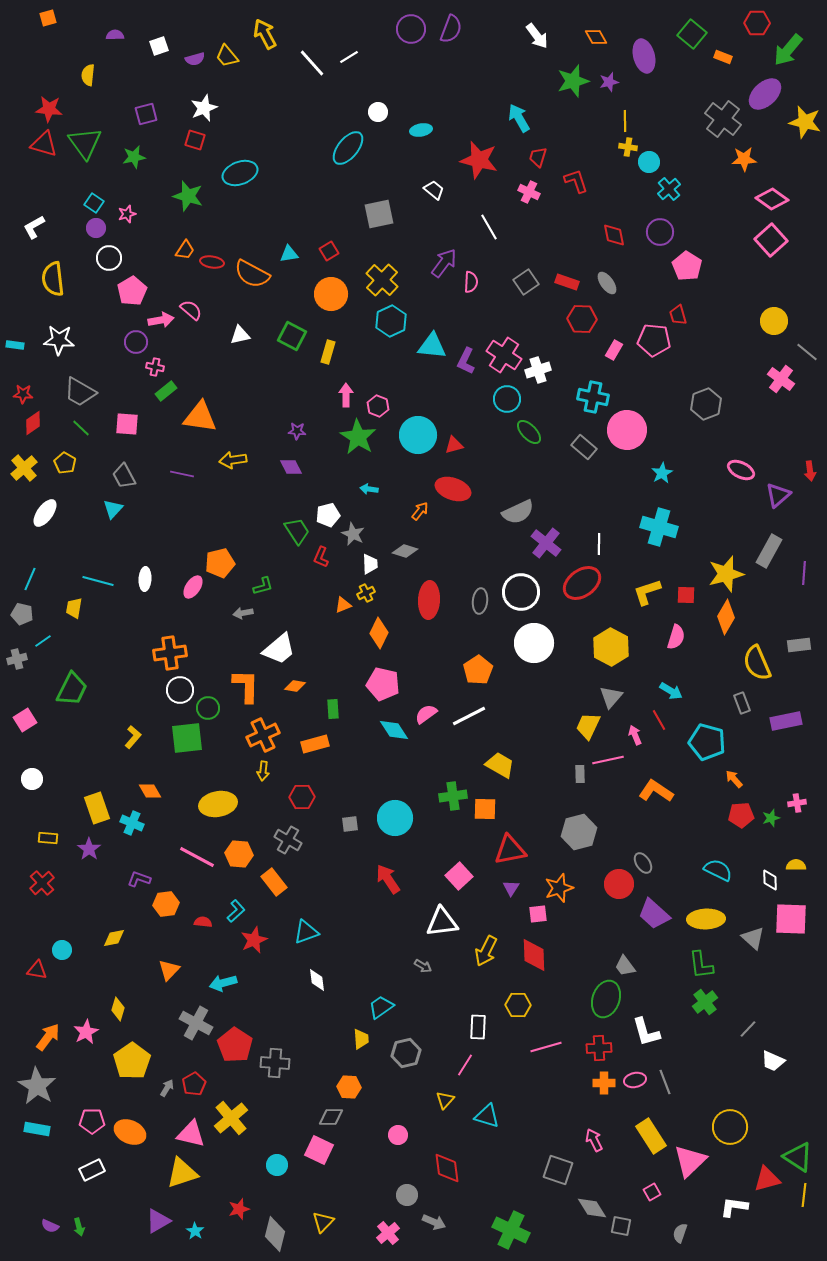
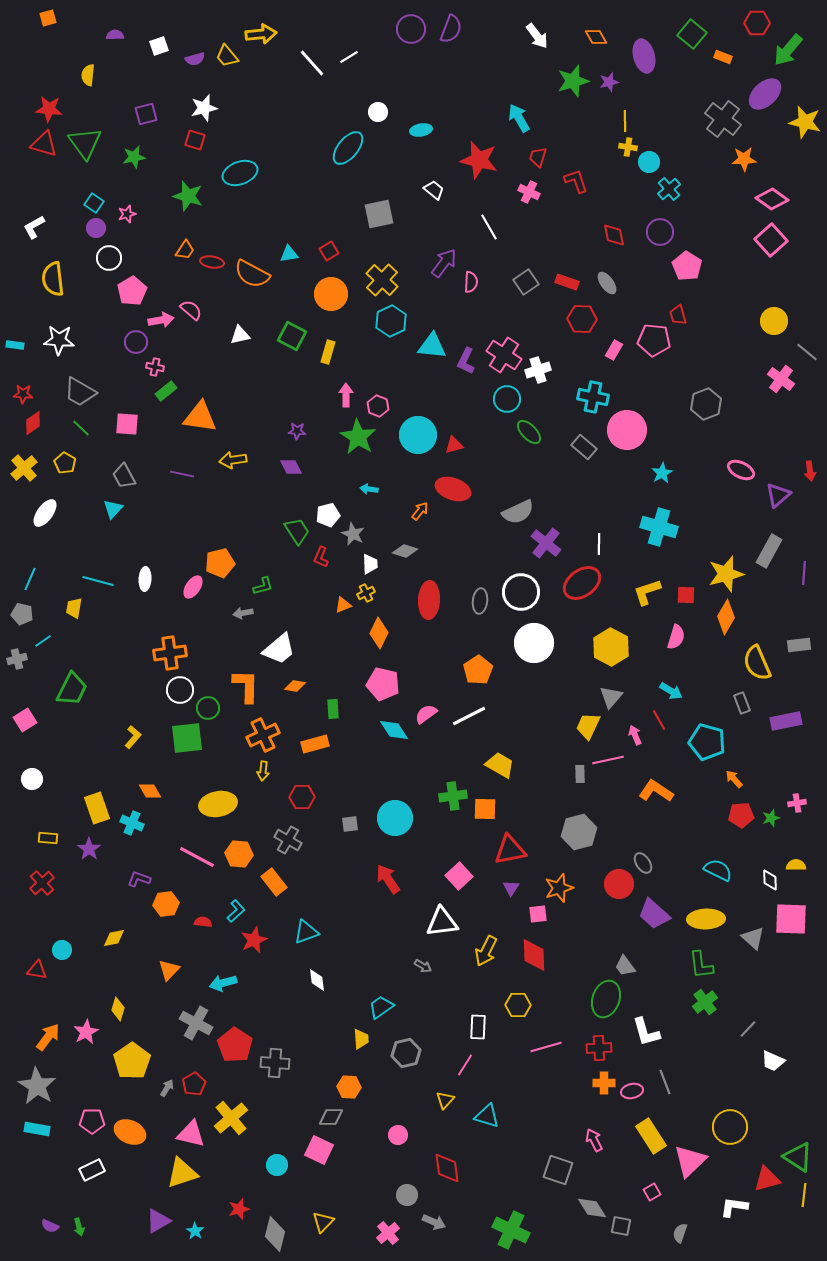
yellow arrow at (265, 34): moved 4 px left; rotated 112 degrees clockwise
white star at (204, 108): rotated 8 degrees clockwise
pink ellipse at (635, 1080): moved 3 px left, 11 px down
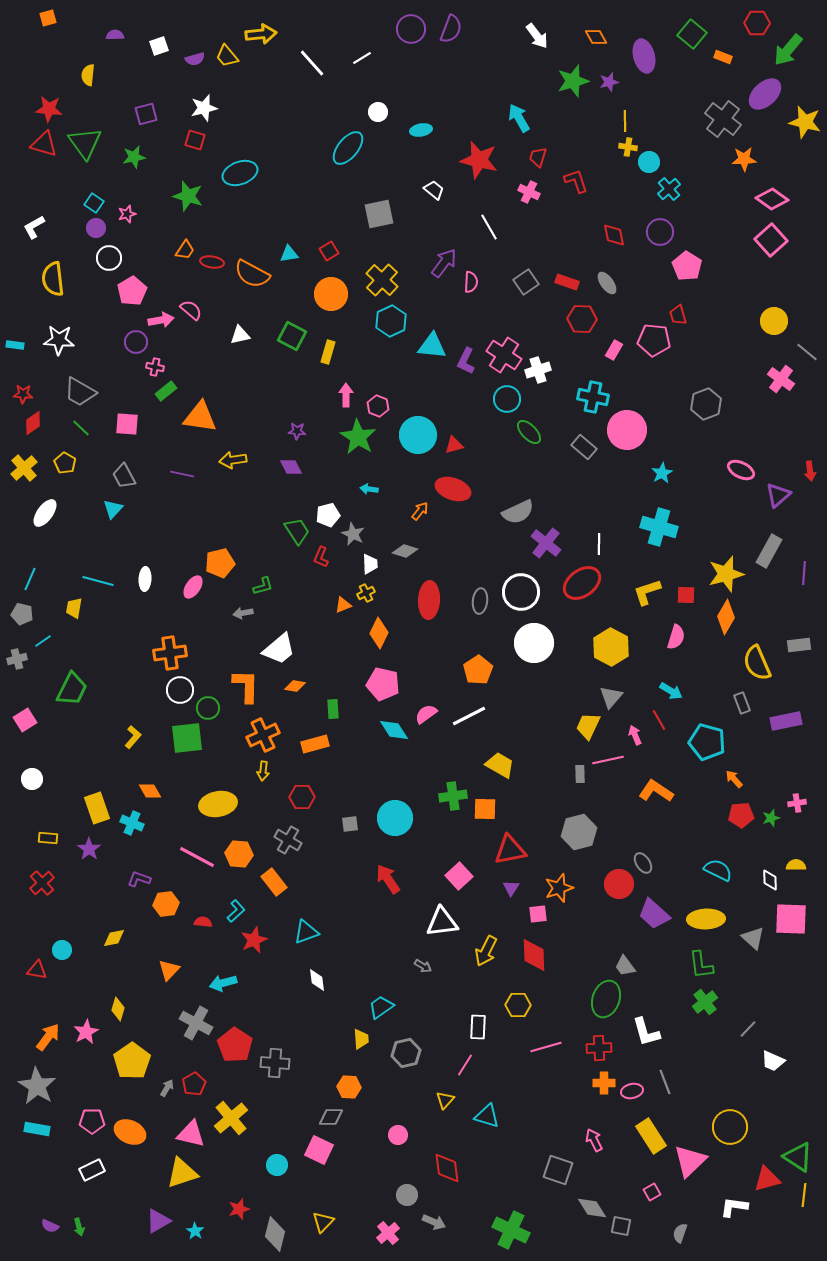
white line at (349, 57): moved 13 px right, 1 px down
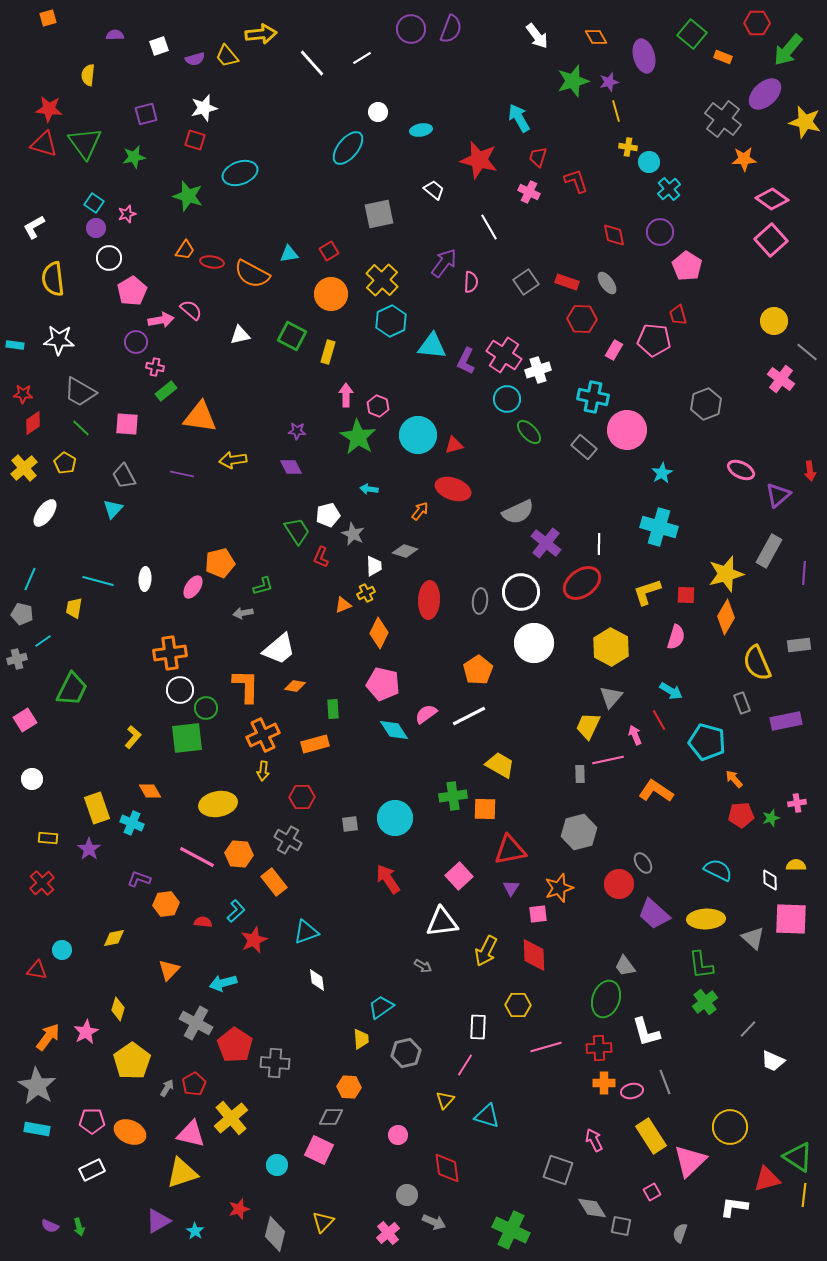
yellow line at (625, 121): moved 9 px left, 10 px up; rotated 15 degrees counterclockwise
white trapezoid at (370, 564): moved 4 px right, 2 px down
green circle at (208, 708): moved 2 px left
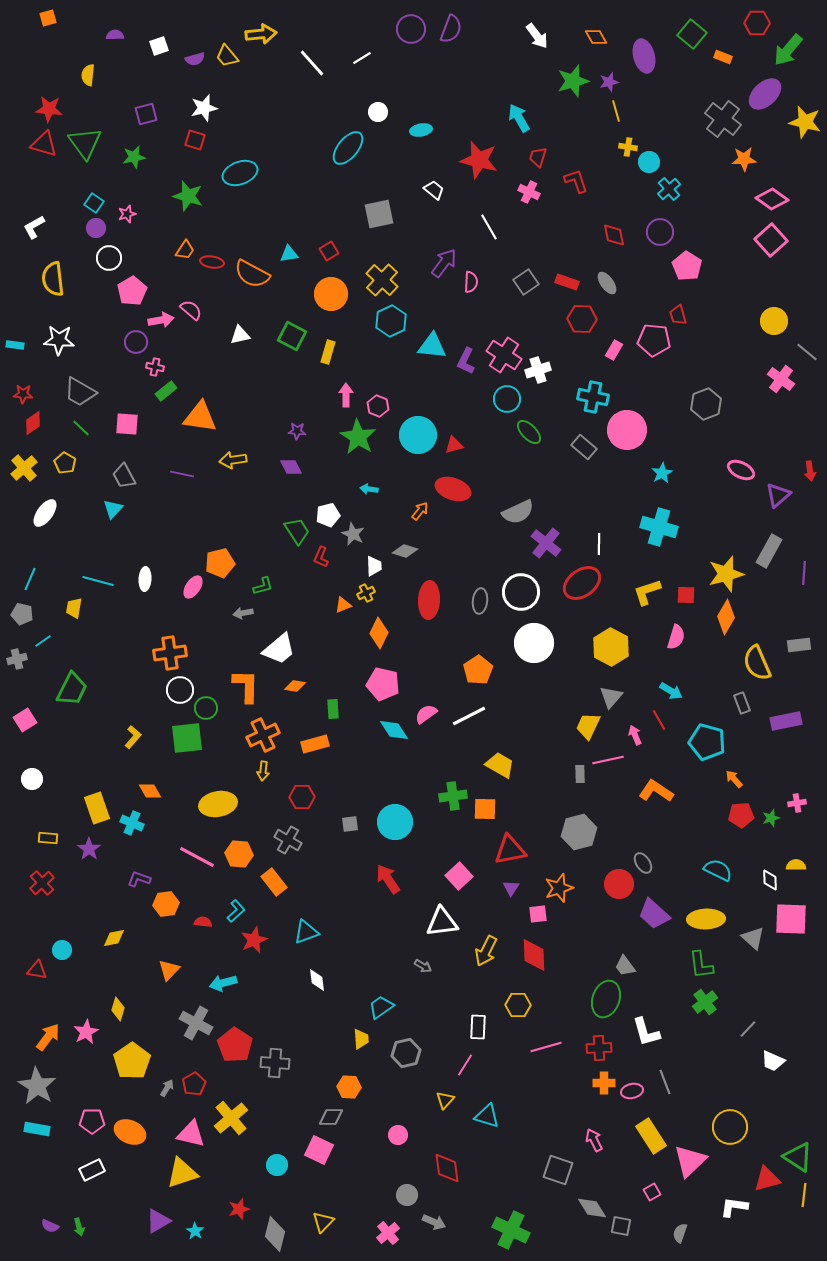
cyan circle at (395, 818): moved 4 px down
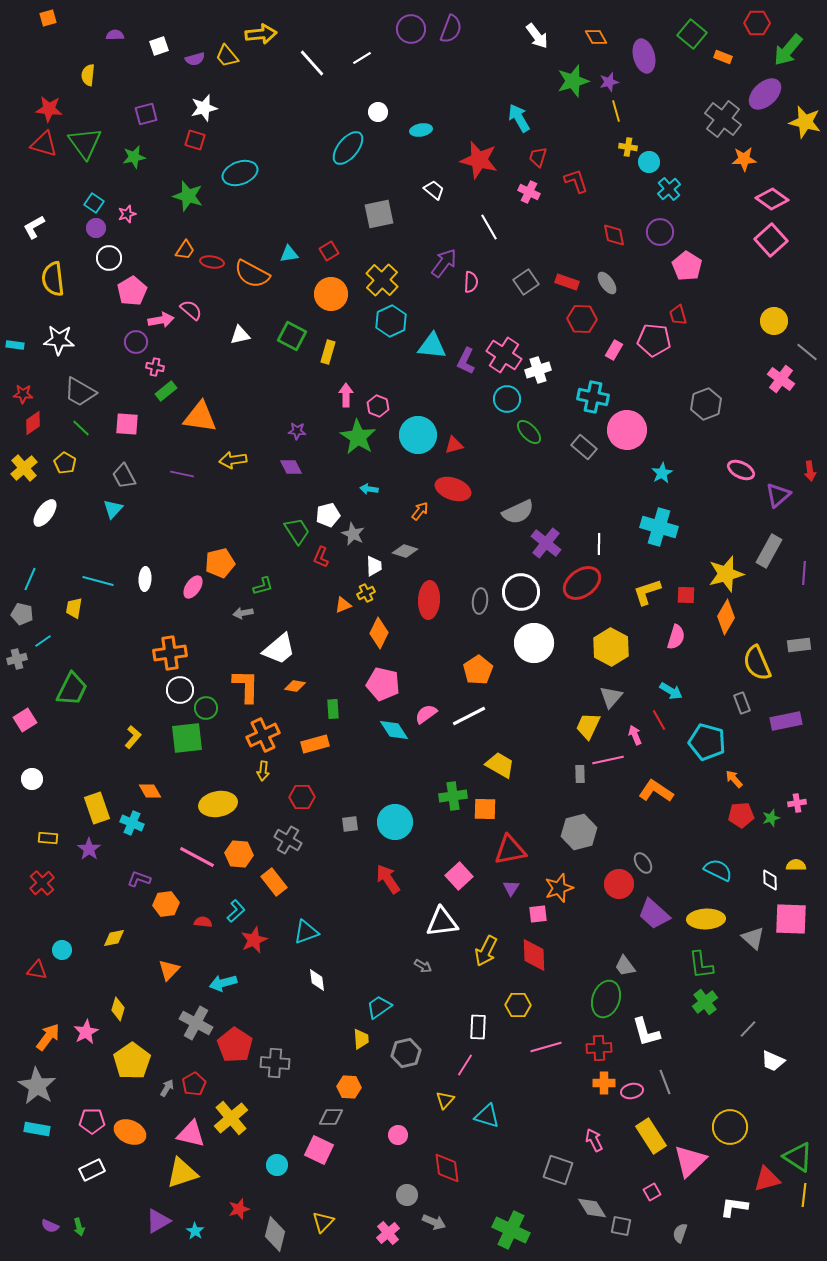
cyan trapezoid at (381, 1007): moved 2 px left
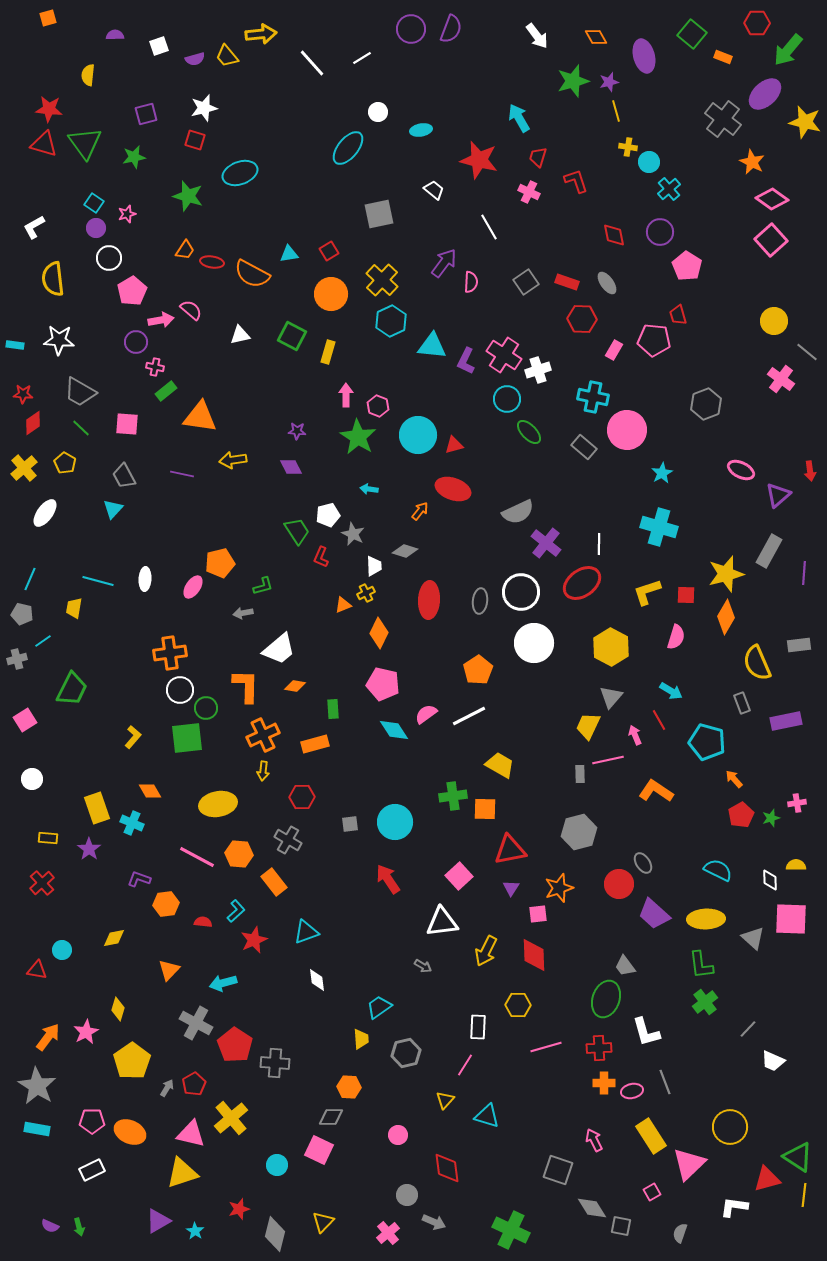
orange star at (744, 159): moved 8 px right, 3 px down; rotated 30 degrees clockwise
red pentagon at (741, 815): rotated 25 degrees counterclockwise
pink triangle at (690, 1161): moved 1 px left, 3 px down
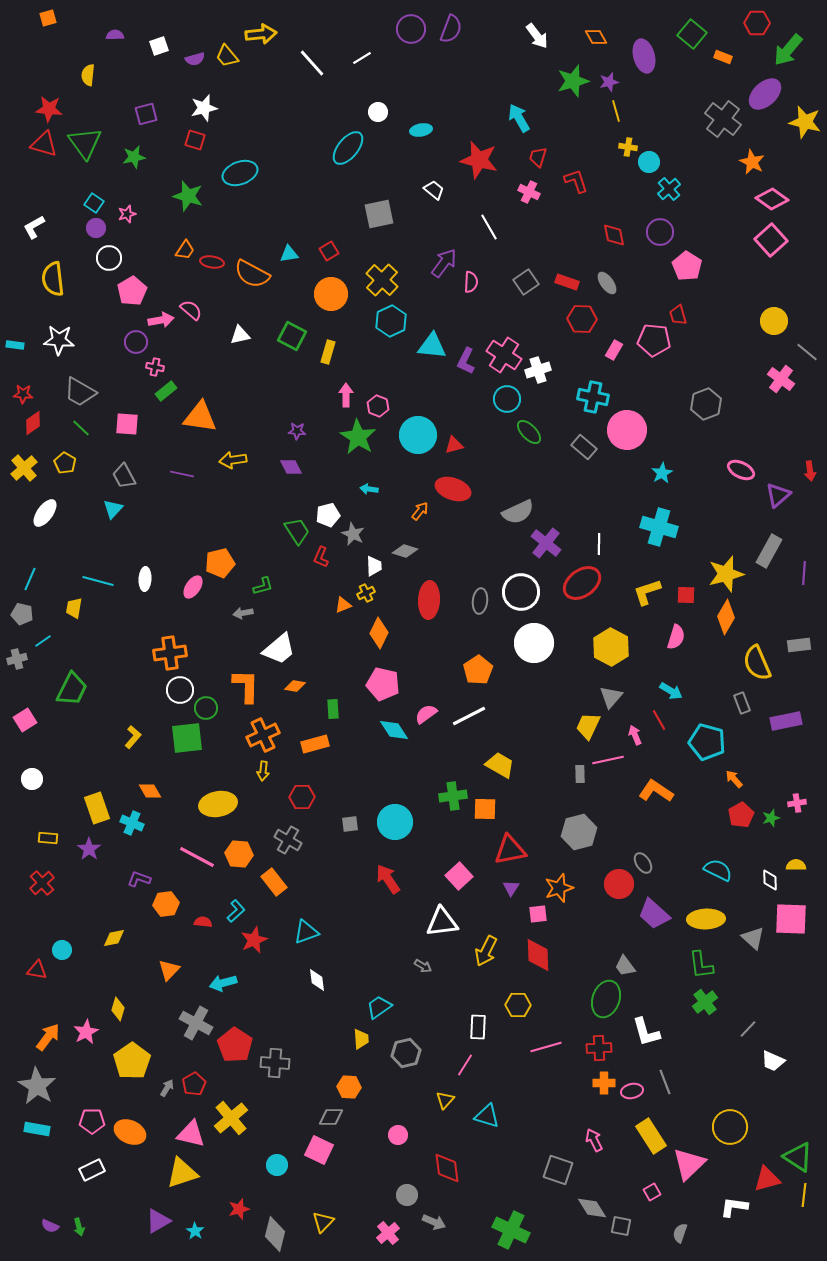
red diamond at (534, 955): moved 4 px right
